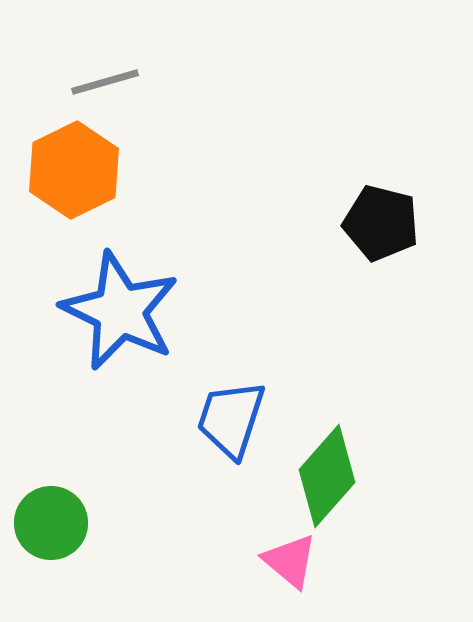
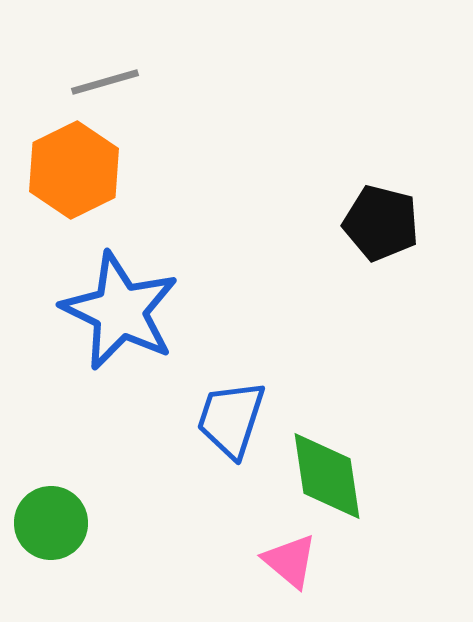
green diamond: rotated 50 degrees counterclockwise
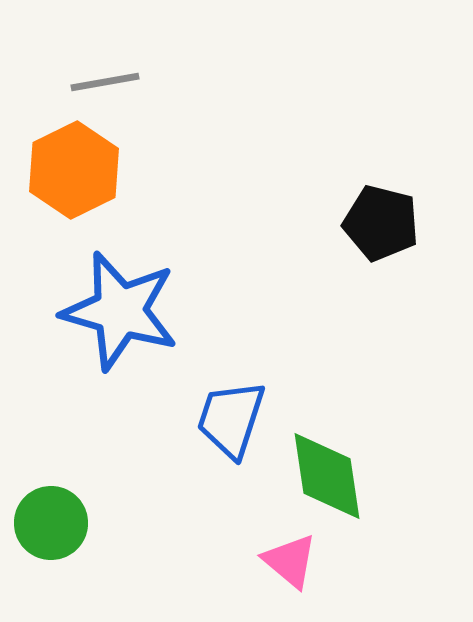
gray line: rotated 6 degrees clockwise
blue star: rotated 10 degrees counterclockwise
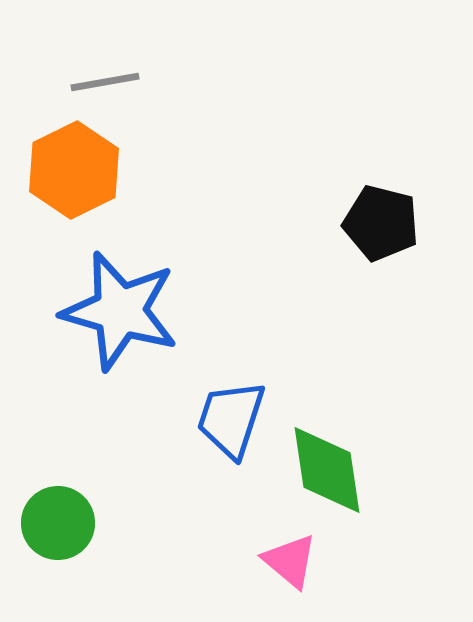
green diamond: moved 6 px up
green circle: moved 7 px right
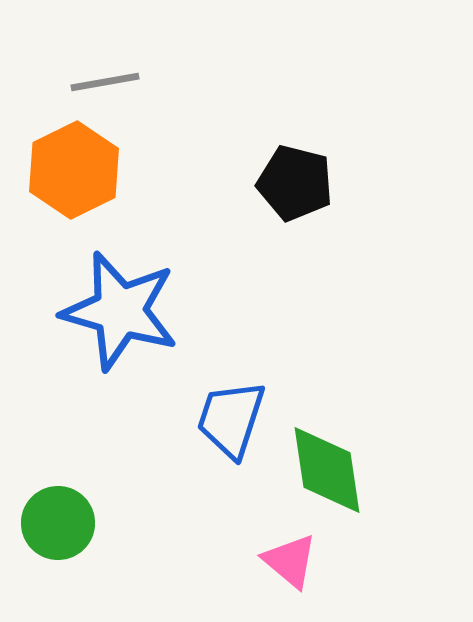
black pentagon: moved 86 px left, 40 px up
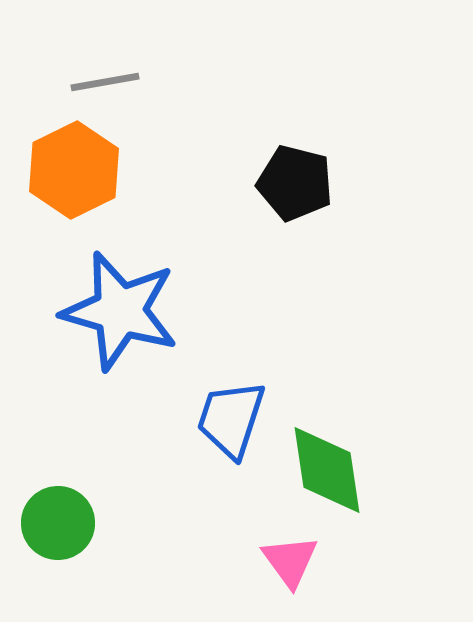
pink triangle: rotated 14 degrees clockwise
